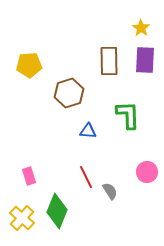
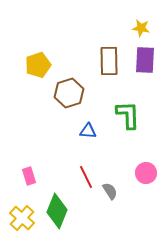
yellow star: rotated 24 degrees counterclockwise
yellow pentagon: moved 9 px right; rotated 15 degrees counterclockwise
pink circle: moved 1 px left, 1 px down
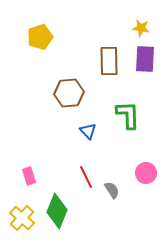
purple rectangle: moved 1 px up
yellow pentagon: moved 2 px right, 28 px up
brown hexagon: rotated 12 degrees clockwise
blue triangle: rotated 42 degrees clockwise
gray semicircle: moved 2 px right, 1 px up
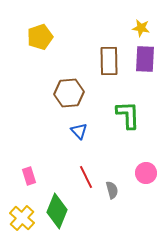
blue triangle: moved 9 px left
gray semicircle: rotated 18 degrees clockwise
